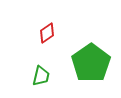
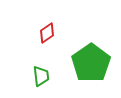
green trapezoid: rotated 20 degrees counterclockwise
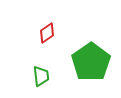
green pentagon: moved 1 px up
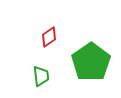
red diamond: moved 2 px right, 4 px down
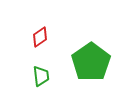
red diamond: moved 9 px left
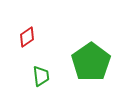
red diamond: moved 13 px left
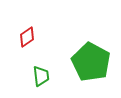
green pentagon: rotated 9 degrees counterclockwise
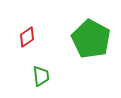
green pentagon: moved 23 px up
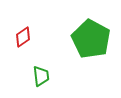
red diamond: moved 4 px left
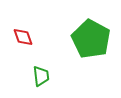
red diamond: rotated 75 degrees counterclockwise
